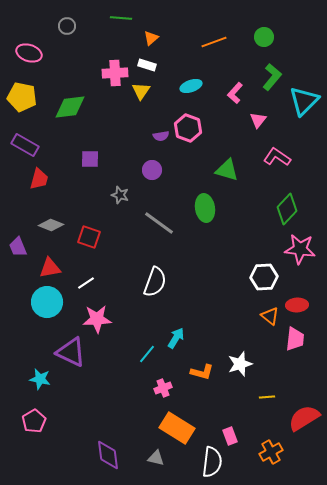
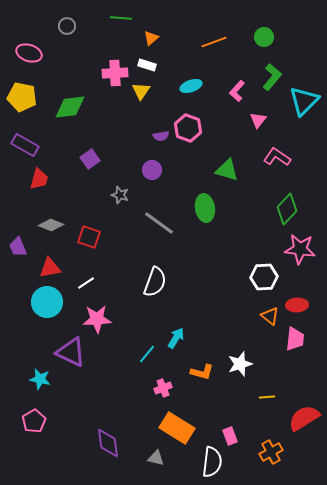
pink L-shape at (235, 93): moved 2 px right, 2 px up
purple square at (90, 159): rotated 36 degrees counterclockwise
purple diamond at (108, 455): moved 12 px up
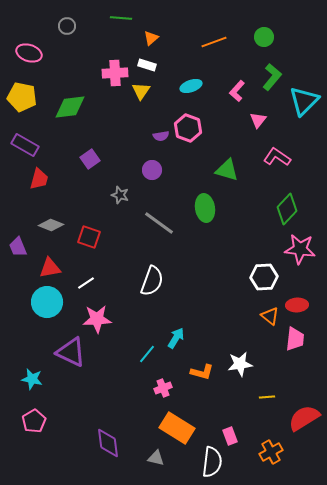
white semicircle at (155, 282): moved 3 px left, 1 px up
white star at (240, 364): rotated 10 degrees clockwise
cyan star at (40, 379): moved 8 px left
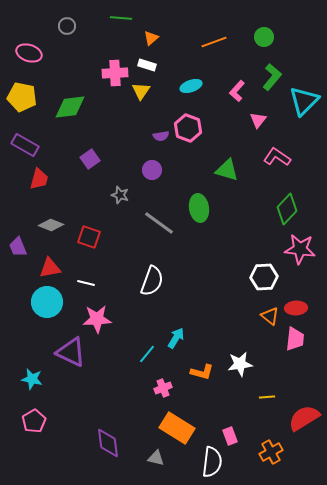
green ellipse at (205, 208): moved 6 px left
white line at (86, 283): rotated 48 degrees clockwise
red ellipse at (297, 305): moved 1 px left, 3 px down
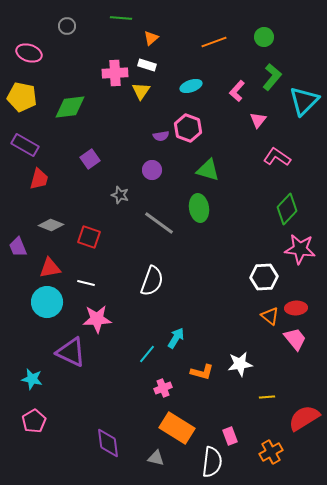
green triangle at (227, 170): moved 19 px left
pink trapezoid at (295, 339): rotated 45 degrees counterclockwise
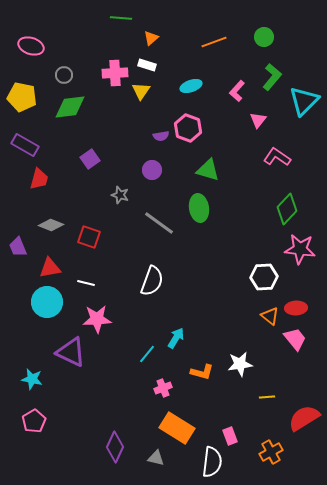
gray circle at (67, 26): moved 3 px left, 49 px down
pink ellipse at (29, 53): moved 2 px right, 7 px up
purple diamond at (108, 443): moved 7 px right, 4 px down; rotated 32 degrees clockwise
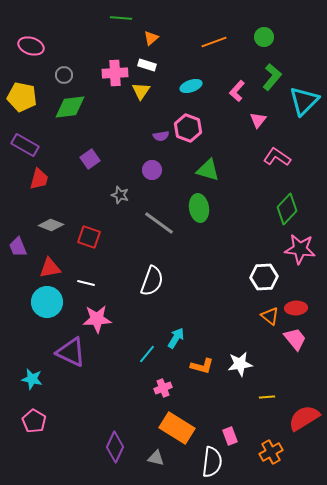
orange L-shape at (202, 372): moved 6 px up
pink pentagon at (34, 421): rotated 10 degrees counterclockwise
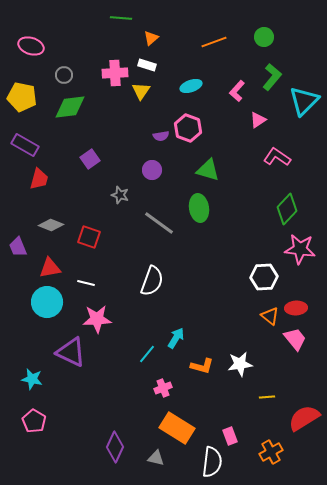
pink triangle at (258, 120): rotated 18 degrees clockwise
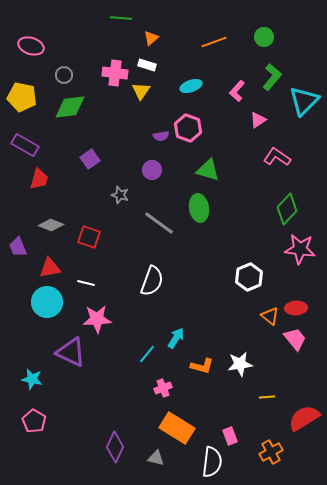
pink cross at (115, 73): rotated 10 degrees clockwise
white hexagon at (264, 277): moved 15 px left; rotated 20 degrees counterclockwise
